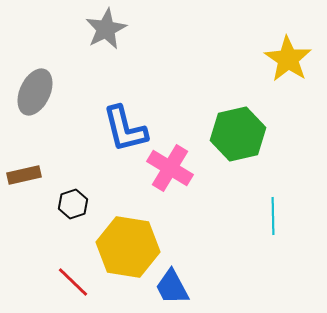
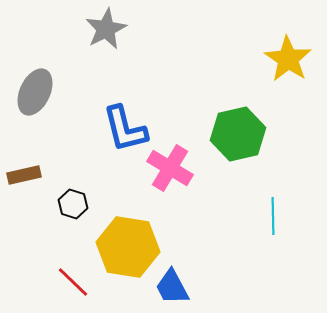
black hexagon: rotated 24 degrees counterclockwise
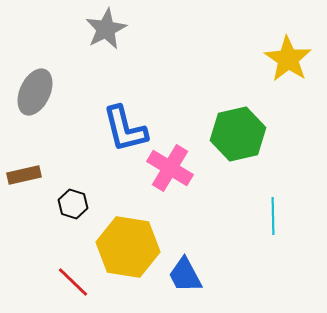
blue trapezoid: moved 13 px right, 12 px up
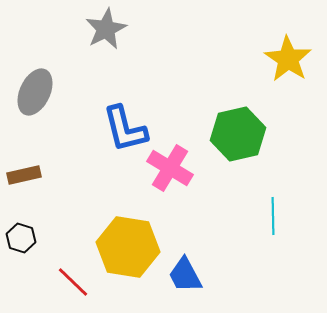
black hexagon: moved 52 px left, 34 px down
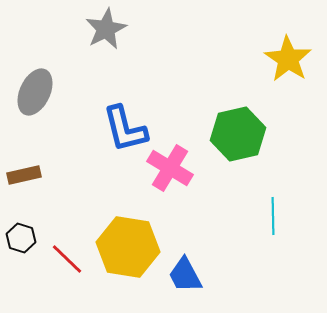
red line: moved 6 px left, 23 px up
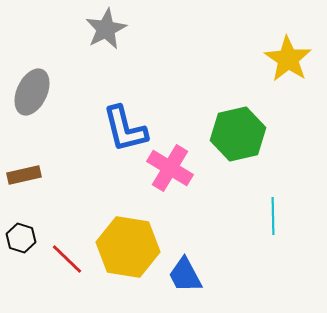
gray ellipse: moved 3 px left
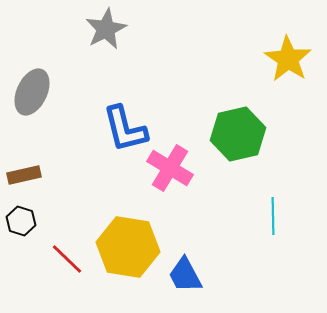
black hexagon: moved 17 px up
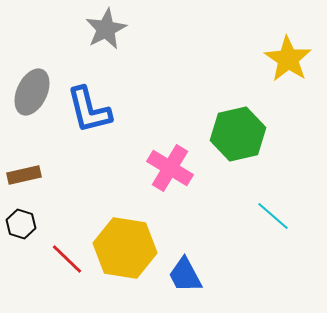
blue L-shape: moved 36 px left, 19 px up
cyan line: rotated 48 degrees counterclockwise
black hexagon: moved 3 px down
yellow hexagon: moved 3 px left, 1 px down
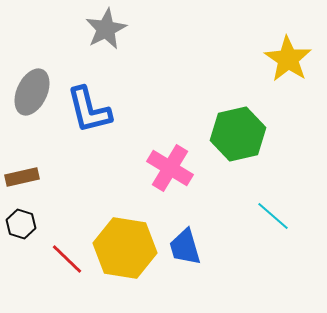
brown rectangle: moved 2 px left, 2 px down
blue trapezoid: moved 28 px up; rotated 12 degrees clockwise
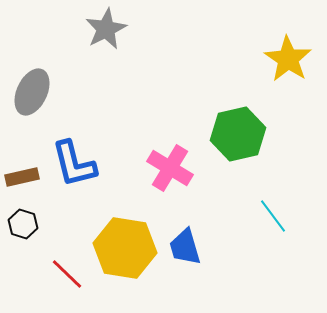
blue L-shape: moved 15 px left, 54 px down
cyan line: rotated 12 degrees clockwise
black hexagon: moved 2 px right
red line: moved 15 px down
